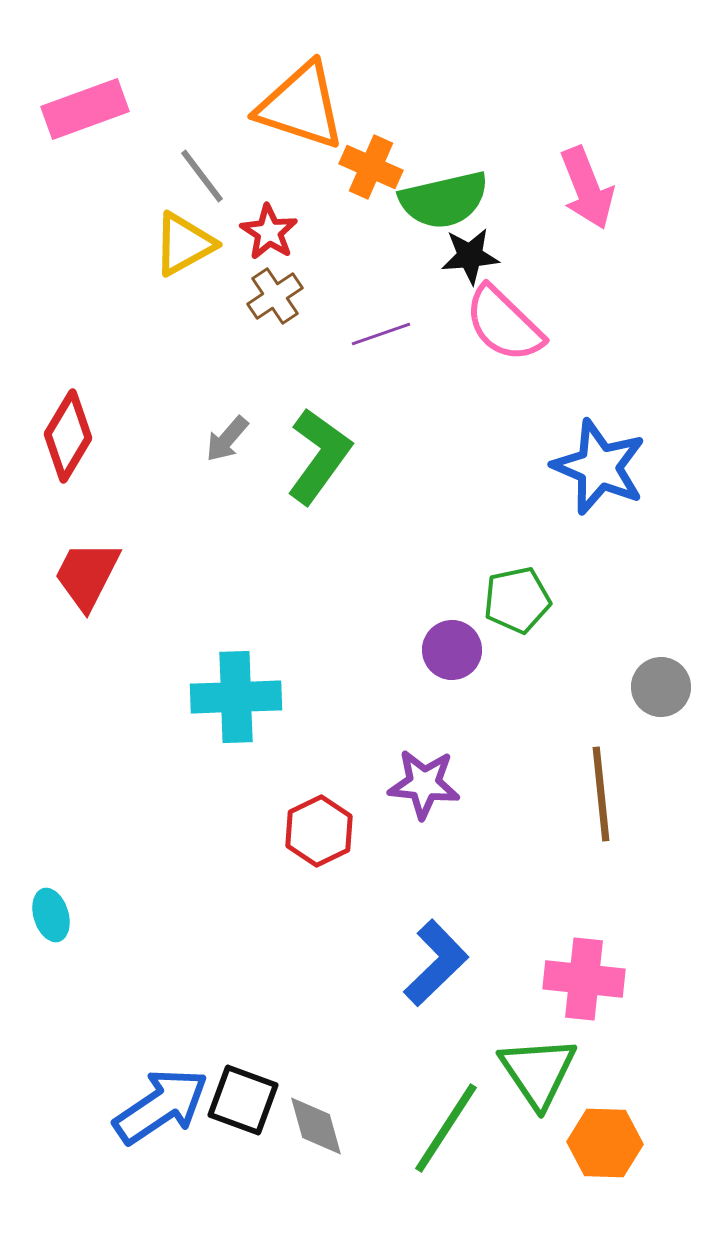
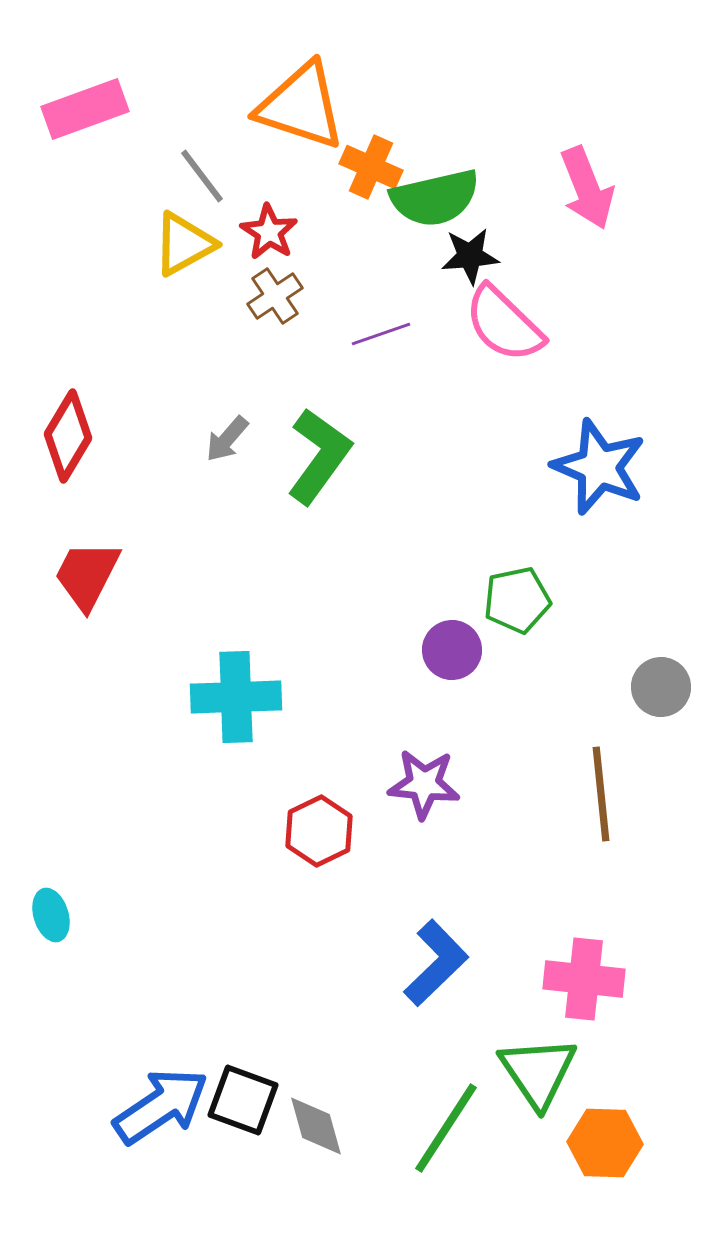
green semicircle: moved 9 px left, 2 px up
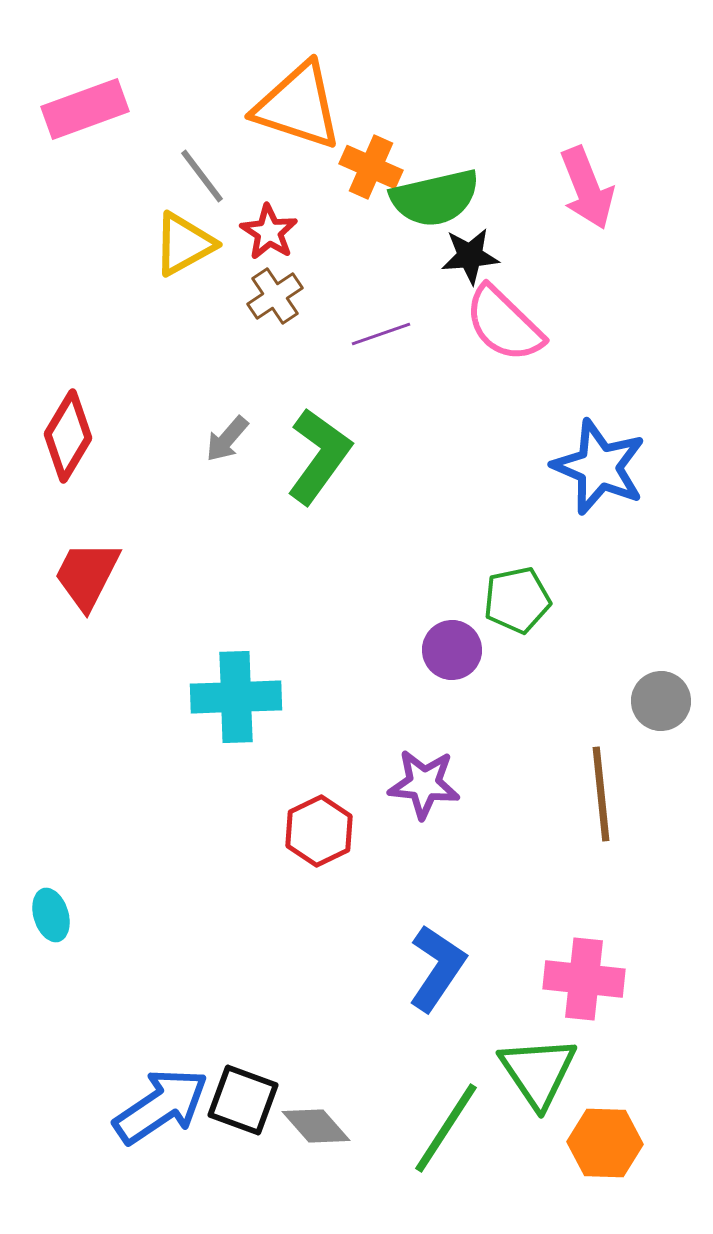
orange triangle: moved 3 px left
gray circle: moved 14 px down
blue L-shape: moved 1 px right, 5 px down; rotated 12 degrees counterclockwise
gray diamond: rotated 26 degrees counterclockwise
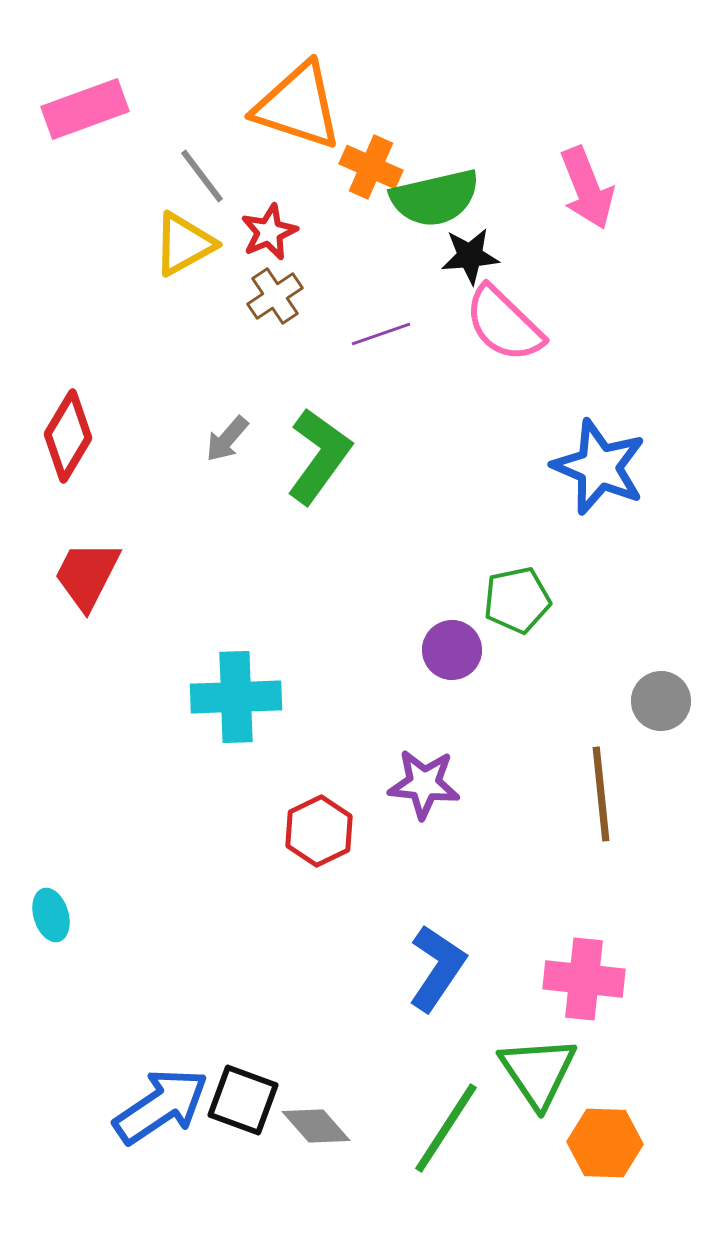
red star: rotated 16 degrees clockwise
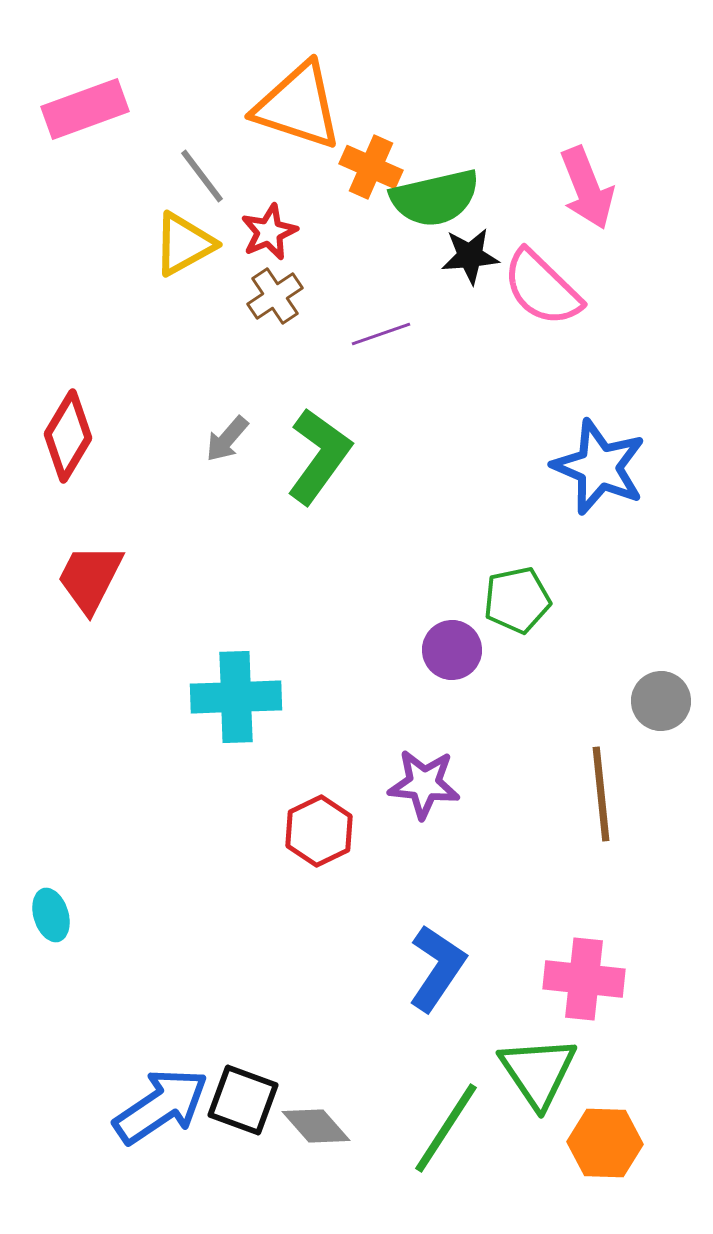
pink semicircle: moved 38 px right, 36 px up
red trapezoid: moved 3 px right, 3 px down
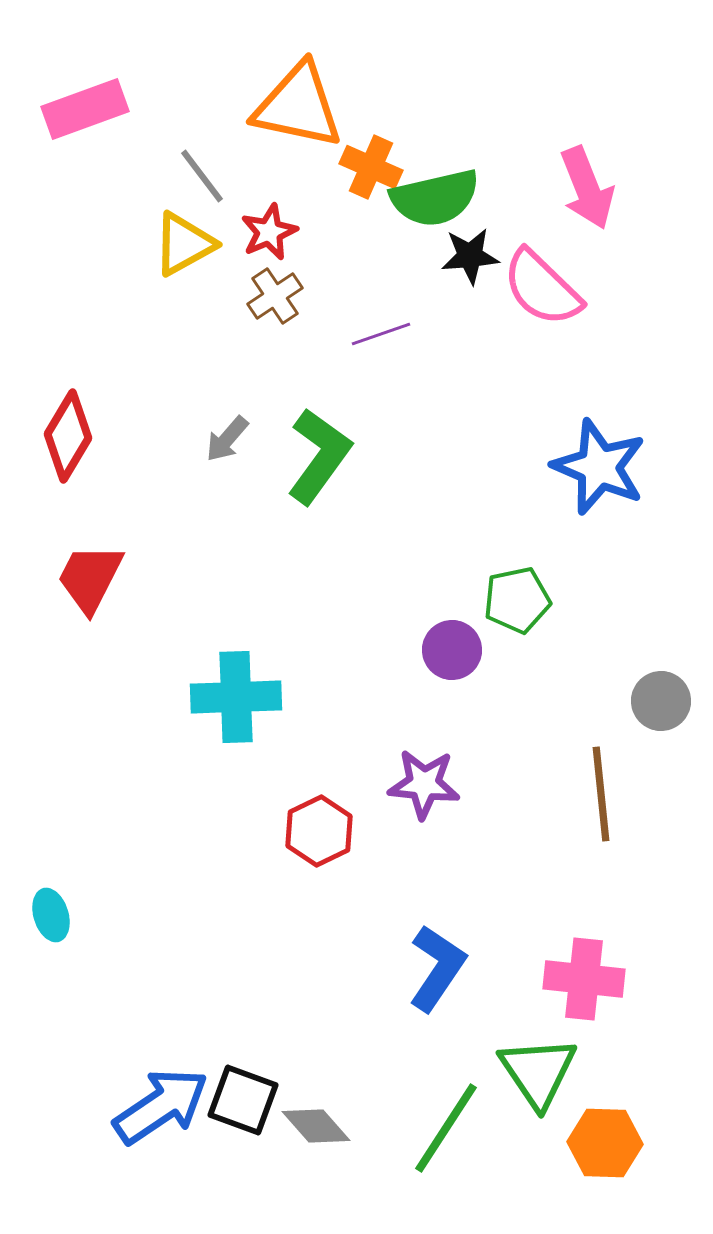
orange triangle: rotated 6 degrees counterclockwise
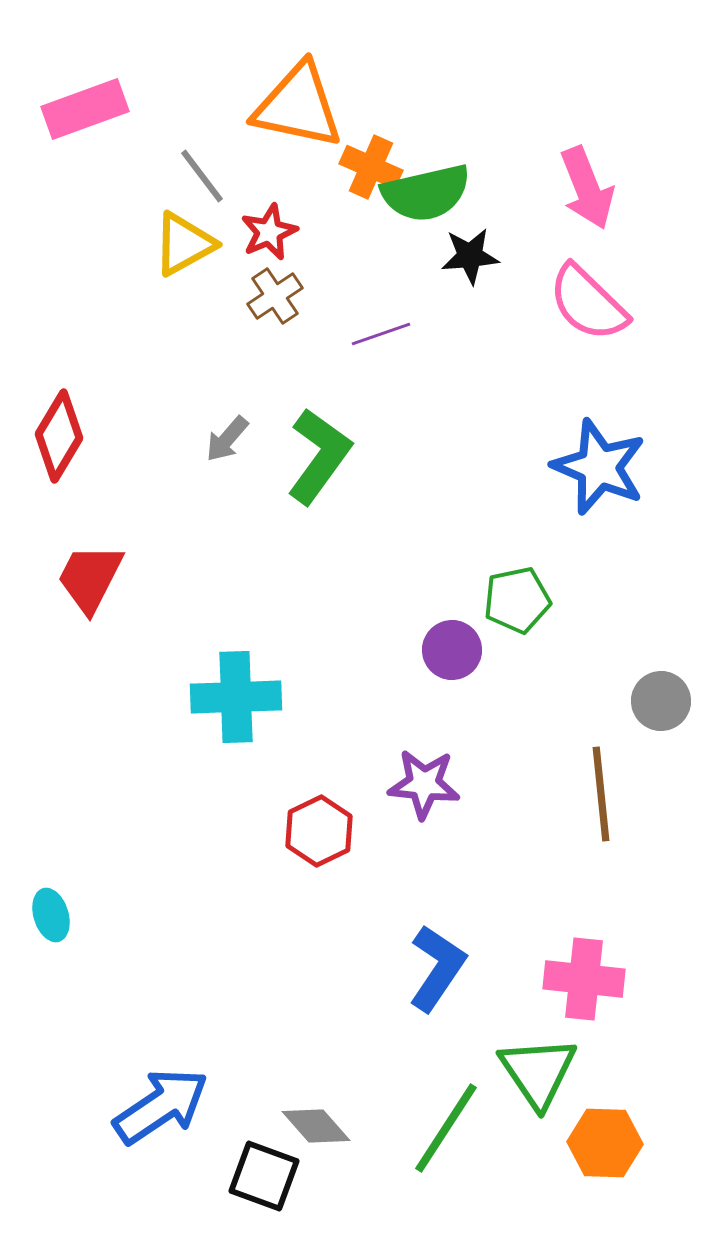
green semicircle: moved 9 px left, 5 px up
pink semicircle: moved 46 px right, 15 px down
red diamond: moved 9 px left
black square: moved 21 px right, 76 px down
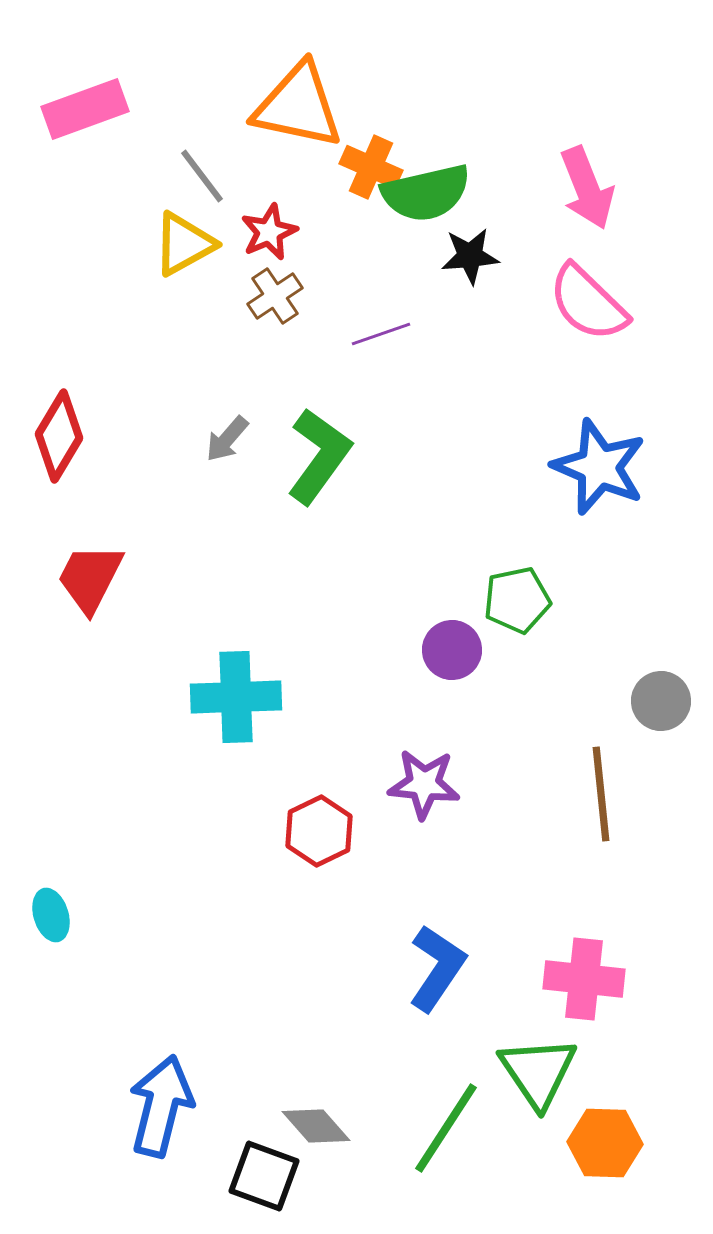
blue arrow: rotated 42 degrees counterclockwise
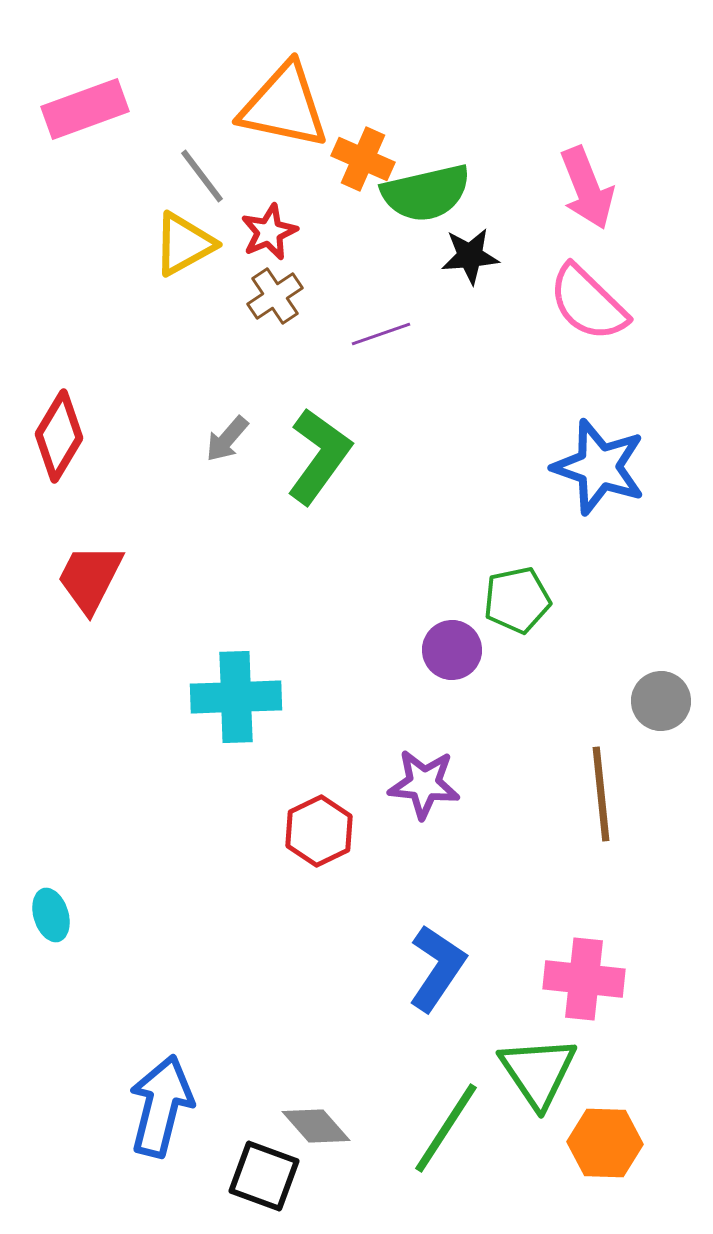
orange triangle: moved 14 px left
orange cross: moved 8 px left, 8 px up
blue star: rotated 4 degrees counterclockwise
